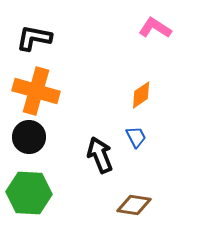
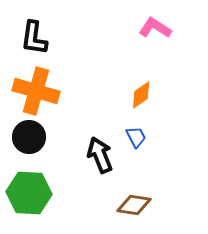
black L-shape: rotated 93 degrees counterclockwise
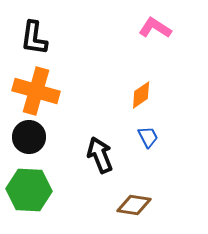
blue trapezoid: moved 12 px right
green hexagon: moved 3 px up
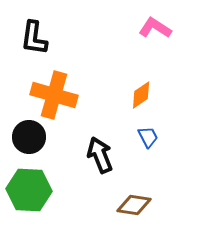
orange cross: moved 18 px right, 4 px down
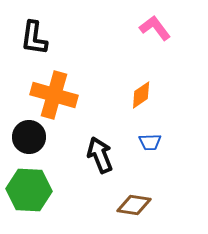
pink L-shape: rotated 20 degrees clockwise
blue trapezoid: moved 2 px right, 5 px down; rotated 115 degrees clockwise
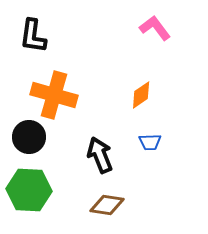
black L-shape: moved 1 px left, 2 px up
brown diamond: moved 27 px left
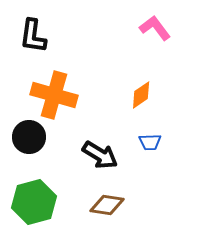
black arrow: rotated 144 degrees clockwise
green hexagon: moved 5 px right, 12 px down; rotated 18 degrees counterclockwise
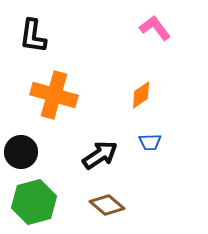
black circle: moved 8 px left, 15 px down
black arrow: rotated 66 degrees counterclockwise
brown diamond: rotated 32 degrees clockwise
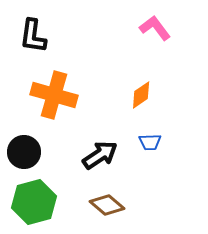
black circle: moved 3 px right
